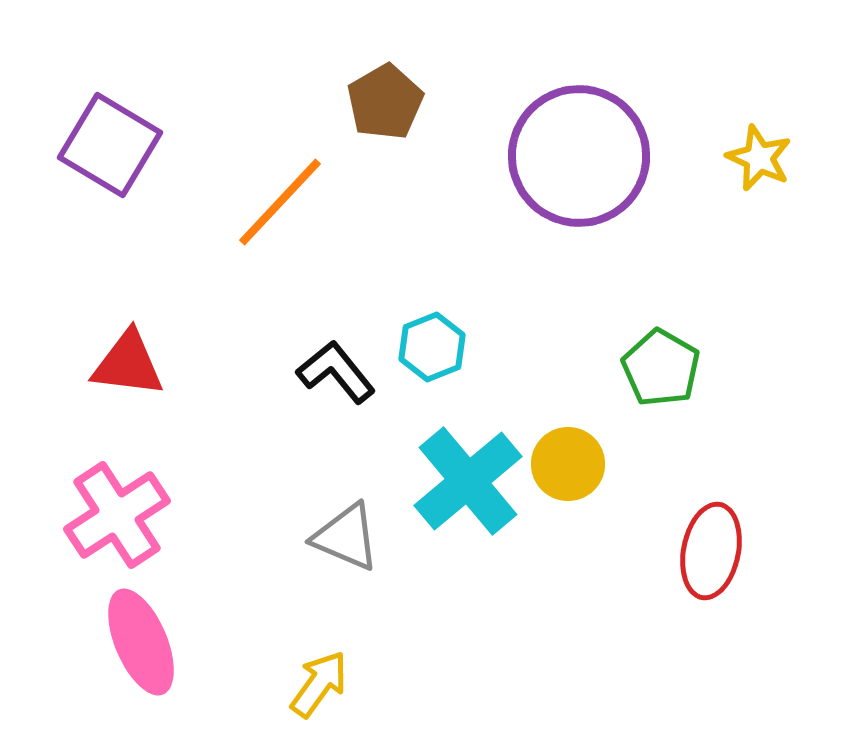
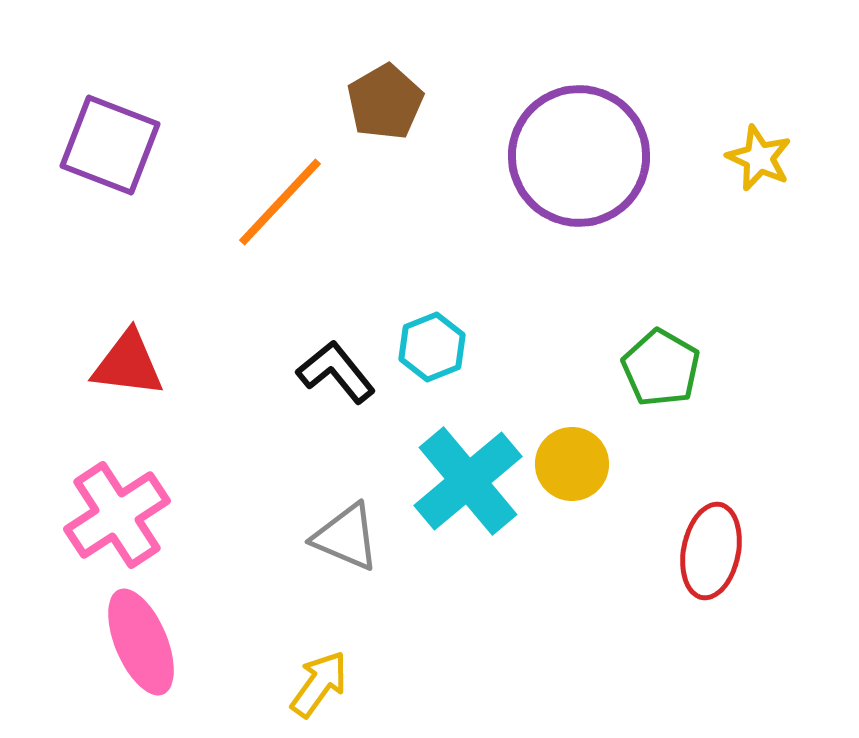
purple square: rotated 10 degrees counterclockwise
yellow circle: moved 4 px right
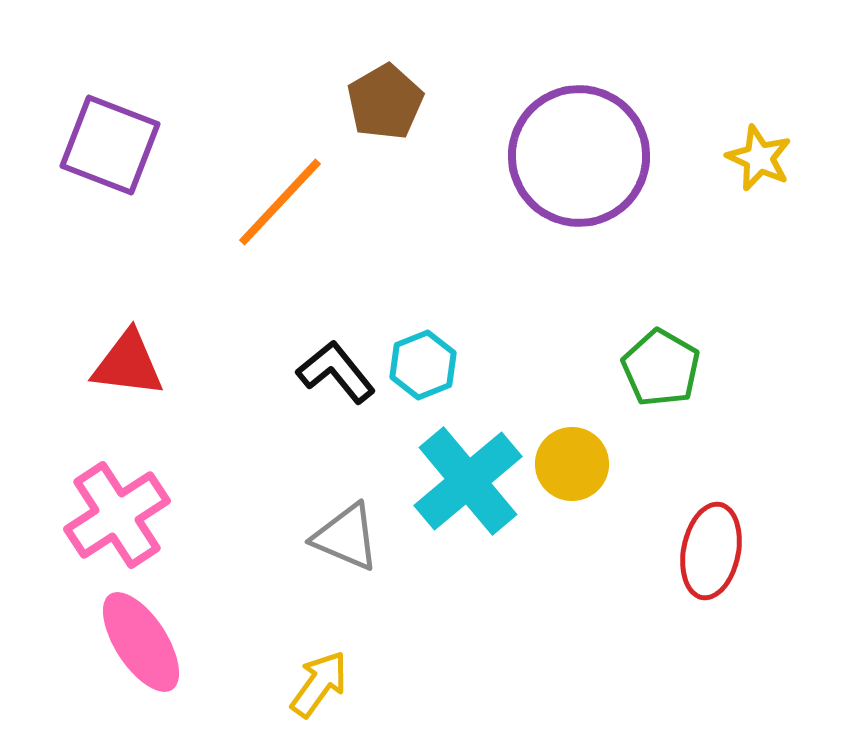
cyan hexagon: moved 9 px left, 18 px down
pink ellipse: rotated 10 degrees counterclockwise
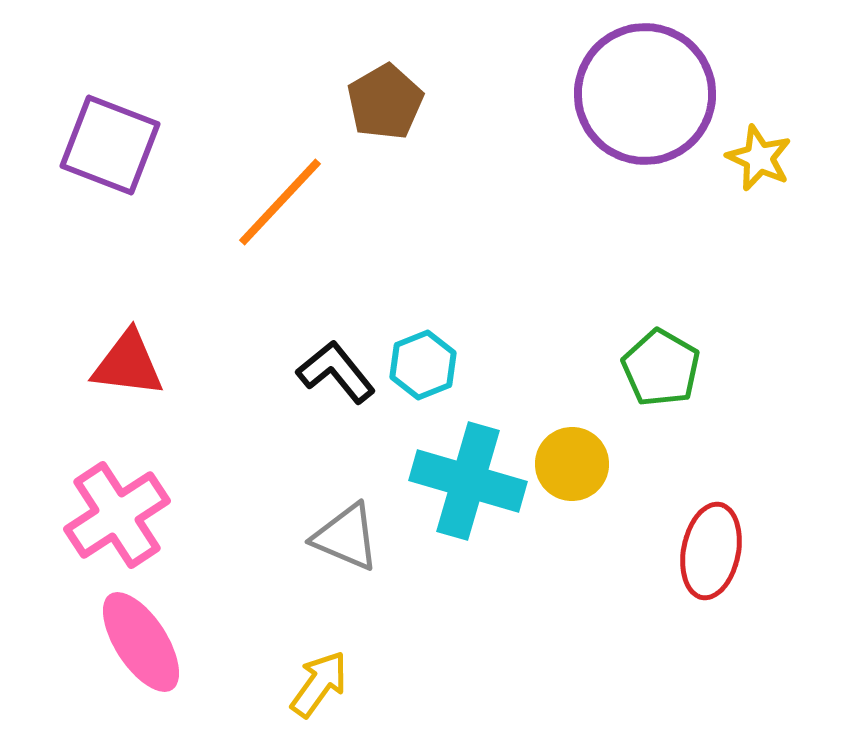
purple circle: moved 66 px right, 62 px up
cyan cross: rotated 34 degrees counterclockwise
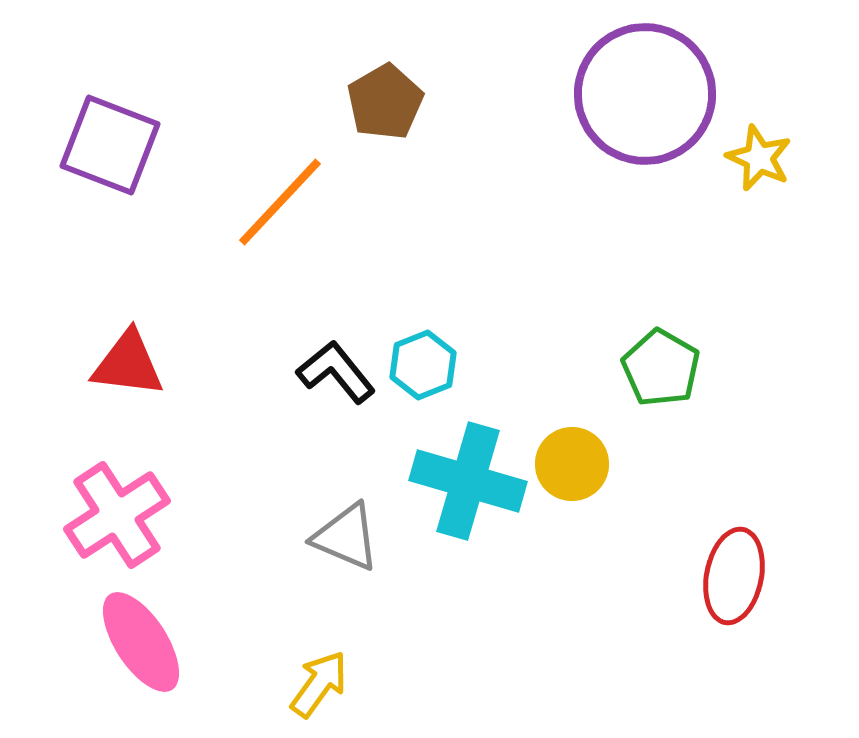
red ellipse: moved 23 px right, 25 px down
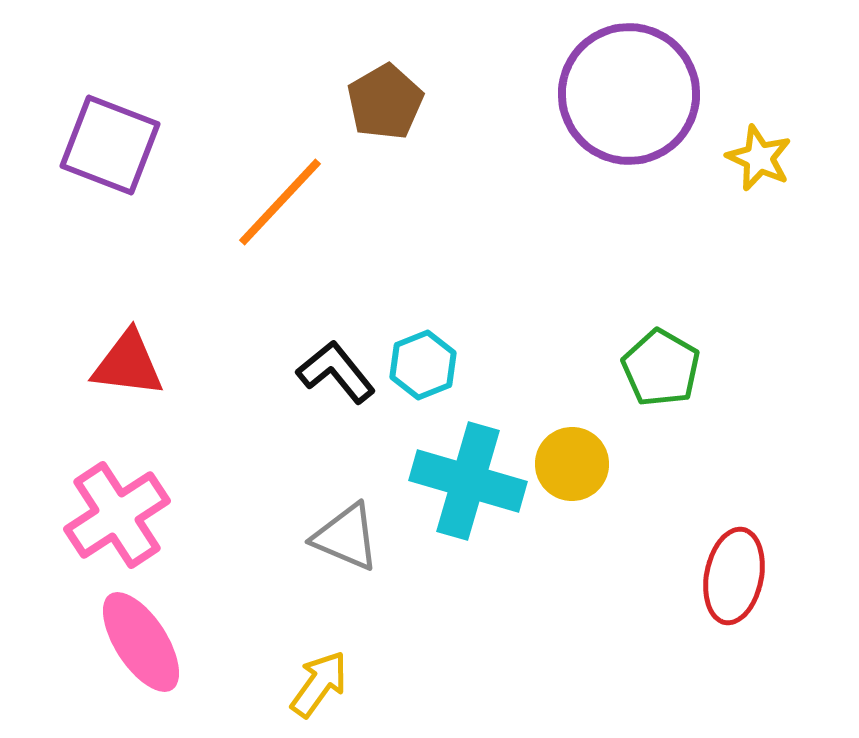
purple circle: moved 16 px left
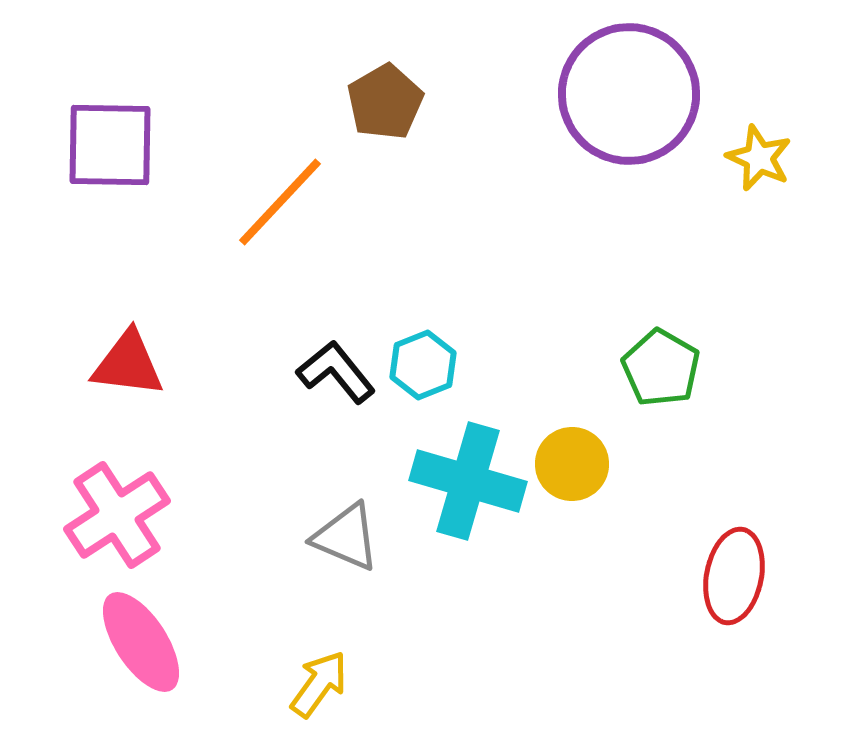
purple square: rotated 20 degrees counterclockwise
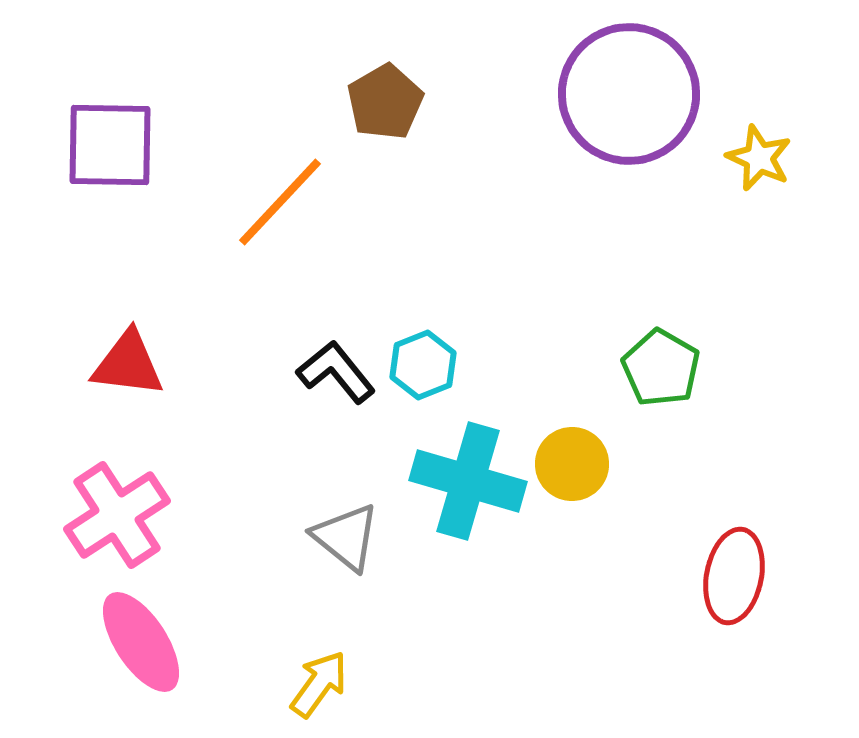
gray triangle: rotated 16 degrees clockwise
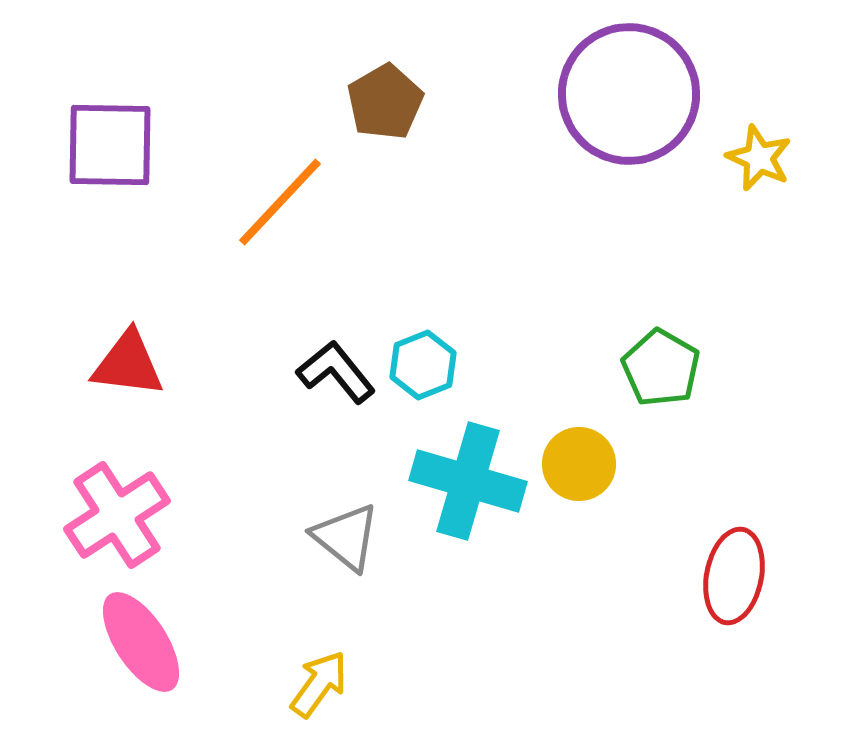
yellow circle: moved 7 px right
